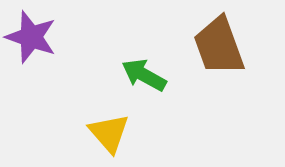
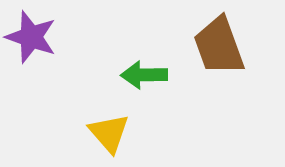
green arrow: rotated 30 degrees counterclockwise
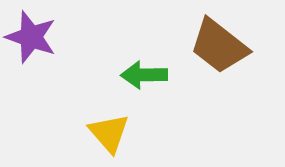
brown trapezoid: rotated 32 degrees counterclockwise
